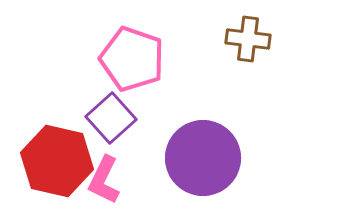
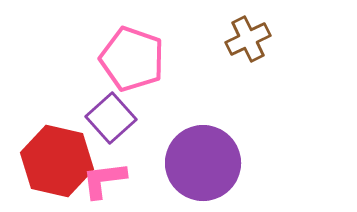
brown cross: rotated 33 degrees counterclockwise
purple circle: moved 5 px down
pink L-shape: rotated 57 degrees clockwise
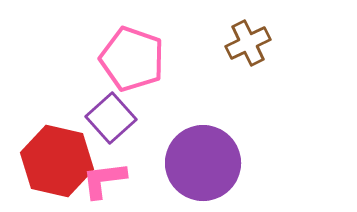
brown cross: moved 4 px down
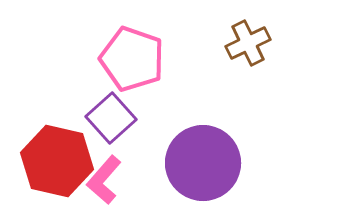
pink L-shape: rotated 42 degrees counterclockwise
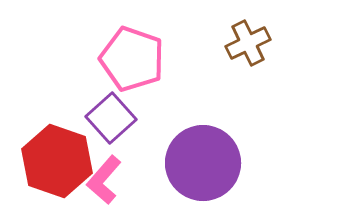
red hexagon: rotated 6 degrees clockwise
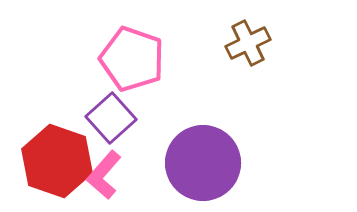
pink L-shape: moved 5 px up
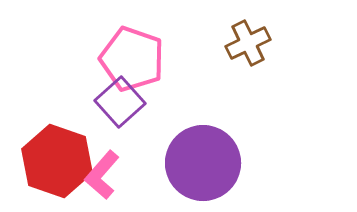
purple square: moved 9 px right, 16 px up
pink L-shape: moved 2 px left
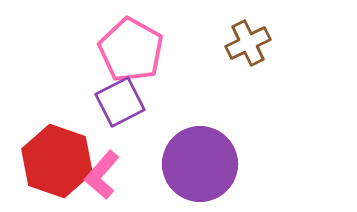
pink pentagon: moved 1 px left, 9 px up; rotated 10 degrees clockwise
purple square: rotated 15 degrees clockwise
purple circle: moved 3 px left, 1 px down
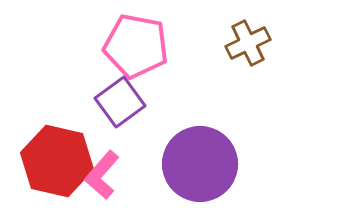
pink pentagon: moved 5 px right, 4 px up; rotated 18 degrees counterclockwise
purple square: rotated 9 degrees counterclockwise
red hexagon: rotated 6 degrees counterclockwise
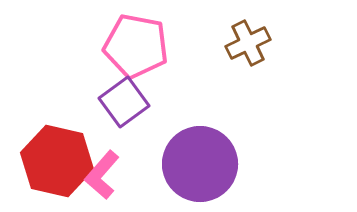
purple square: moved 4 px right
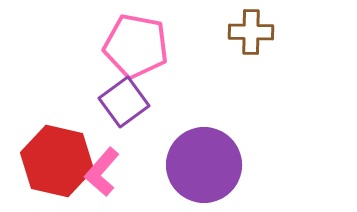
brown cross: moved 3 px right, 11 px up; rotated 27 degrees clockwise
purple circle: moved 4 px right, 1 px down
pink L-shape: moved 3 px up
